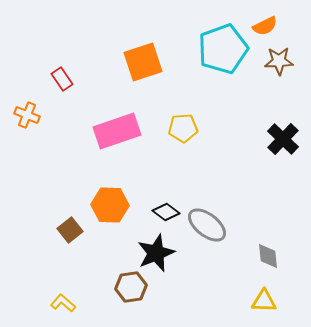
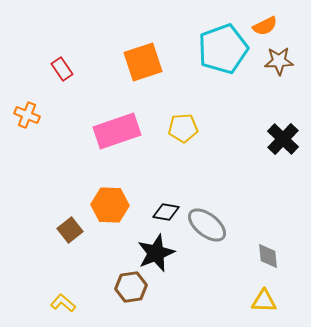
red rectangle: moved 10 px up
black diamond: rotated 28 degrees counterclockwise
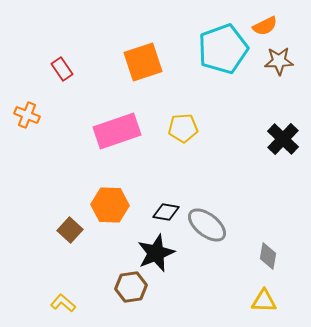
brown square: rotated 10 degrees counterclockwise
gray diamond: rotated 16 degrees clockwise
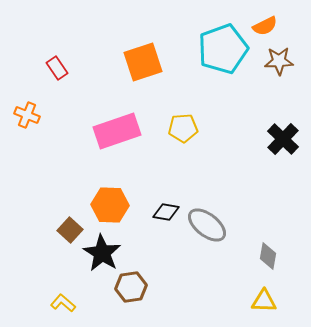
red rectangle: moved 5 px left, 1 px up
black star: moved 54 px left; rotated 18 degrees counterclockwise
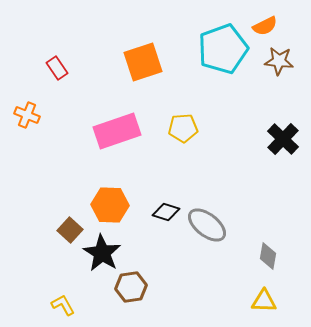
brown star: rotated 8 degrees clockwise
black diamond: rotated 8 degrees clockwise
yellow L-shape: moved 2 px down; rotated 20 degrees clockwise
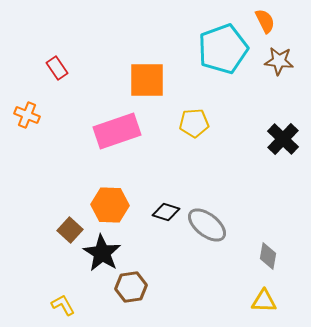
orange semicircle: moved 5 px up; rotated 90 degrees counterclockwise
orange square: moved 4 px right, 18 px down; rotated 18 degrees clockwise
yellow pentagon: moved 11 px right, 5 px up
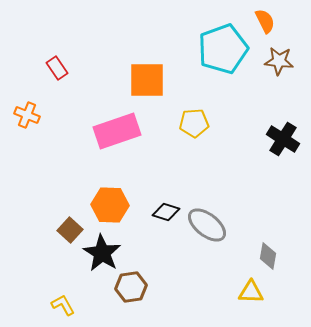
black cross: rotated 12 degrees counterclockwise
yellow triangle: moved 13 px left, 9 px up
